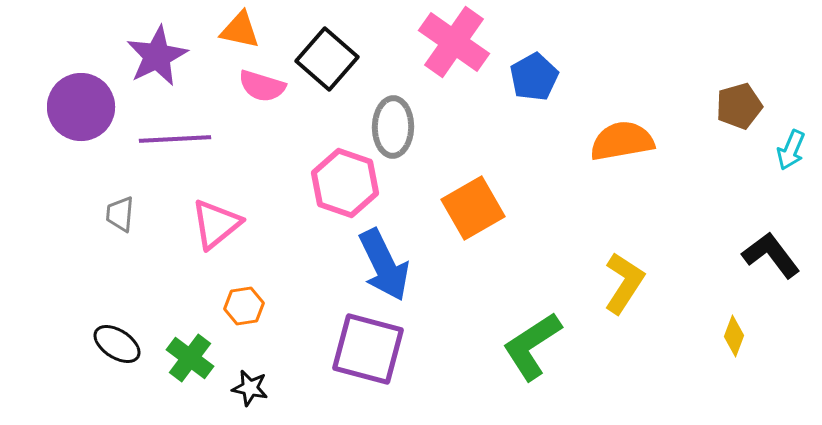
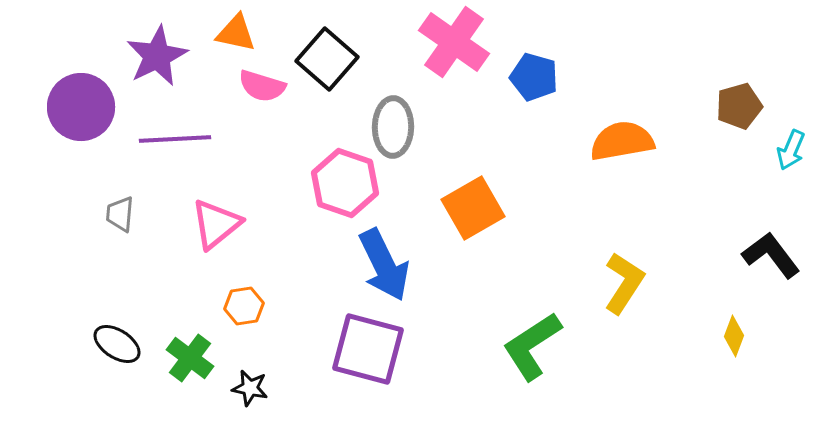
orange triangle: moved 4 px left, 3 px down
blue pentagon: rotated 27 degrees counterclockwise
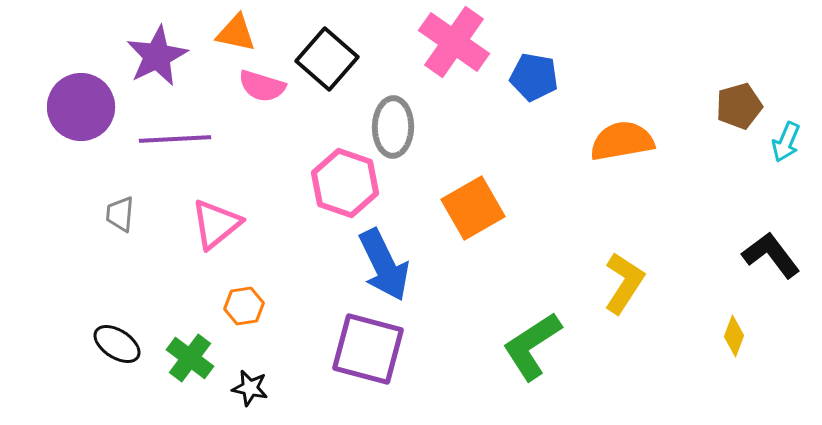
blue pentagon: rotated 6 degrees counterclockwise
cyan arrow: moved 5 px left, 8 px up
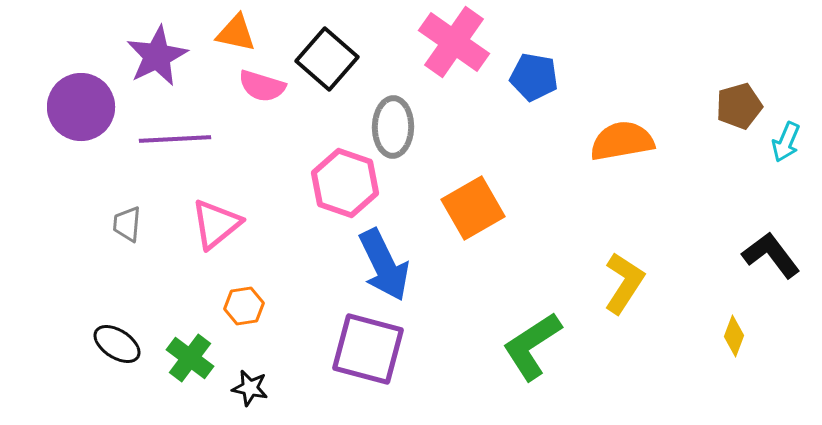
gray trapezoid: moved 7 px right, 10 px down
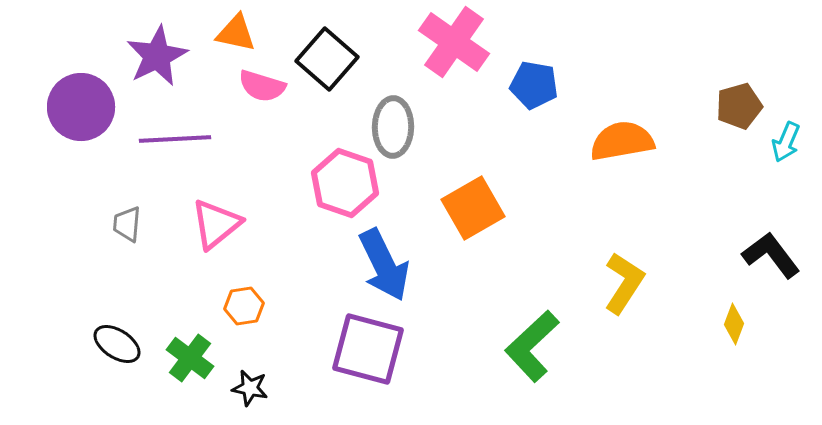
blue pentagon: moved 8 px down
yellow diamond: moved 12 px up
green L-shape: rotated 10 degrees counterclockwise
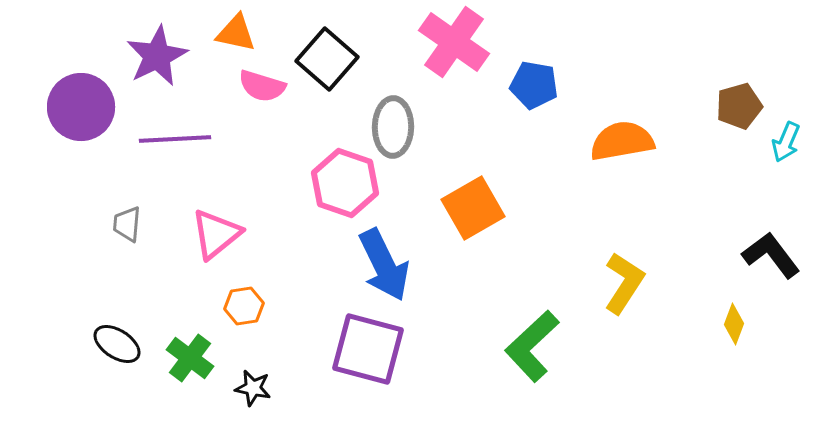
pink triangle: moved 10 px down
black star: moved 3 px right
